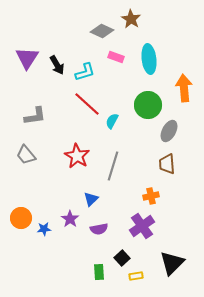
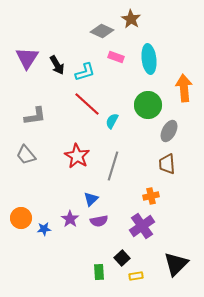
purple semicircle: moved 8 px up
black triangle: moved 4 px right, 1 px down
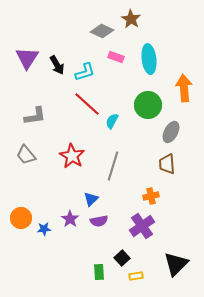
gray ellipse: moved 2 px right, 1 px down
red star: moved 5 px left
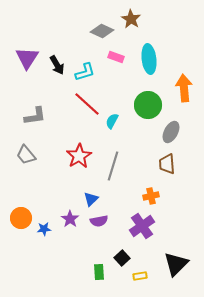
red star: moved 7 px right; rotated 10 degrees clockwise
yellow rectangle: moved 4 px right
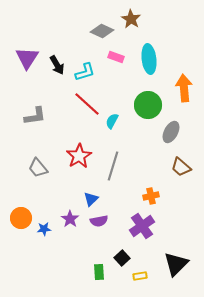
gray trapezoid: moved 12 px right, 13 px down
brown trapezoid: moved 14 px right, 3 px down; rotated 45 degrees counterclockwise
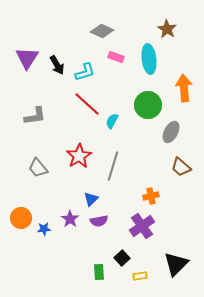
brown star: moved 36 px right, 10 px down
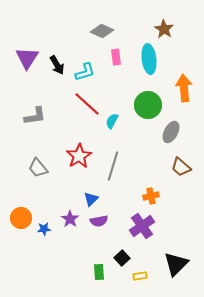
brown star: moved 3 px left
pink rectangle: rotated 63 degrees clockwise
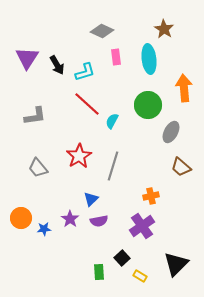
yellow rectangle: rotated 40 degrees clockwise
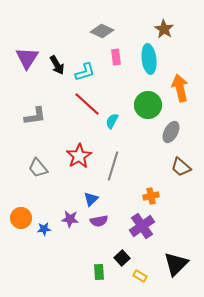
orange arrow: moved 4 px left; rotated 8 degrees counterclockwise
purple star: rotated 30 degrees counterclockwise
